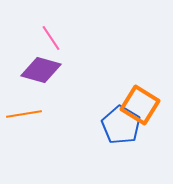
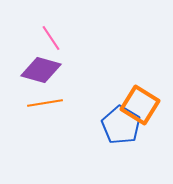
orange line: moved 21 px right, 11 px up
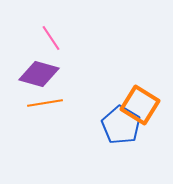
purple diamond: moved 2 px left, 4 px down
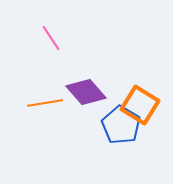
purple diamond: moved 47 px right, 18 px down; rotated 33 degrees clockwise
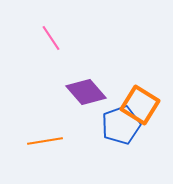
orange line: moved 38 px down
blue pentagon: rotated 21 degrees clockwise
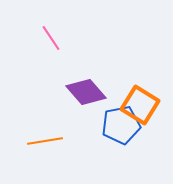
blue pentagon: rotated 9 degrees clockwise
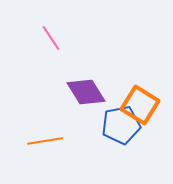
purple diamond: rotated 9 degrees clockwise
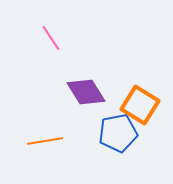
blue pentagon: moved 3 px left, 8 px down
